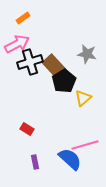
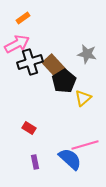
red rectangle: moved 2 px right, 1 px up
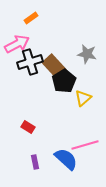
orange rectangle: moved 8 px right
red rectangle: moved 1 px left, 1 px up
blue semicircle: moved 4 px left
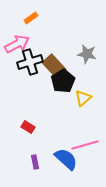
black pentagon: moved 1 px left
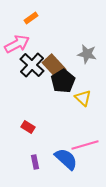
black cross: moved 2 px right, 3 px down; rotated 30 degrees counterclockwise
yellow triangle: rotated 36 degrees counterclockwise
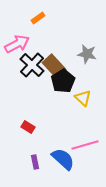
orange rectangle: moved 7 px right
blue semicircle: moved 3 px left
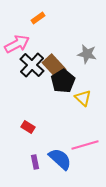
blue semicircle: moved 3 px left
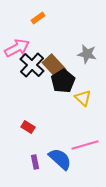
pink arrow: moved 4 px down
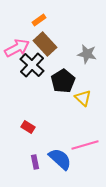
orange rectangle: moved 1 px right, 2 px down
brown rectangle: moved 9 px left, 22 px up
